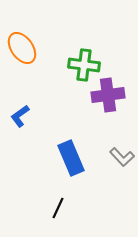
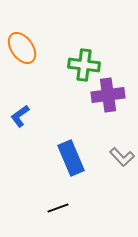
black line: rotated 45 degrees clockwise
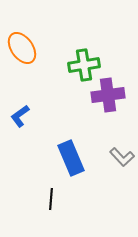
green cross: rotated 16 degrees counterclockwise
black line: moved 7 px left, 9 px up; rotated 65 degrees counterclockwise
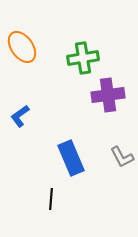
orange ellipse: moved 1 px up
green cross: moved 1 px left, 7 px up
gray L-shape: rotated 15 degrees clockwise
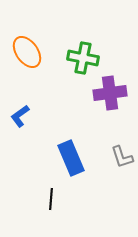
orange ellipse: moved 5 px right, 5 px down
green cross: rotated 20 degrees clockwise
purple cross: moved 2 px right, 2 px up
gray L-shape: rotated 10 degrees clockwise
